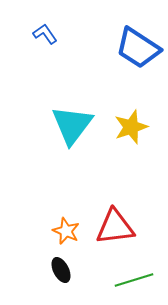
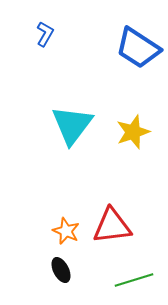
blue L-shape: rotated 65 degrees clockwise
yellow star: moved 2 px right, 5 px down
red triangle: moved 3 px left, 1 px up
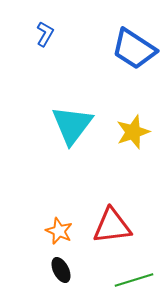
blue trapezoid: moved 4 px left, 1 px down
orange star: moved 7 px left
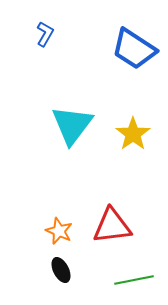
yellow star: moved 2 px down; rotated 16 degrees counterclockwise
green line: rotated 6 degrees clockwise
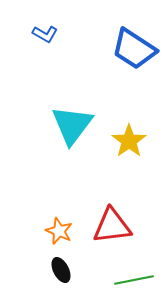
blue L-shape: rotated 90 degrees clockwise
yellow star: moved 4 px left, 7 px down
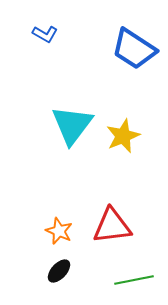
yellow star: moved 6 px left, 5 px up; rotated 12 degrees clockwise
black ellipse: moved 2 px left, 1 px down; rotated 70 degrees clockwise
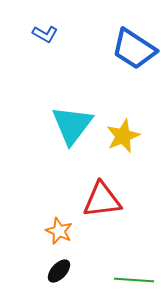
red triangle: moved 10 px left, 26 px up
green line: rotated 15 degrees clockwise
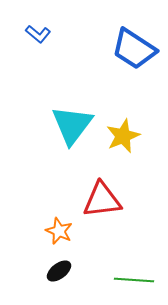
blue L-shape: moved 7 px left; rotated 10 degrees clockwise
black ellipse: rotated 10 degrees clockwise
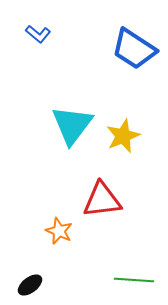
black ellipse: moved 29 px left, 14 px down
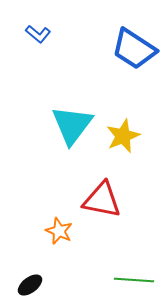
red triangle: rotated 18 degrees clockwise
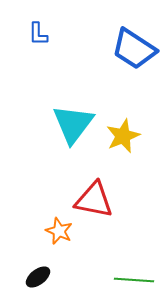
blue L-shape: rotated 50 degrees clockwise
cyan triangle: moved 1 px right, 1 px up
red triangle: moved 8 px left
black ellipse: moved 8 px right, 8 px up
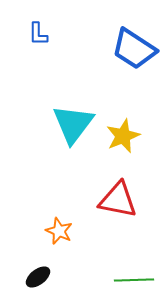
red triangle: moved 24 px right
green line: rotated 6 degrees counterclockwise
